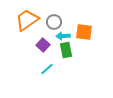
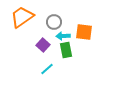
orange trapezoid: moved 5 px left, 3 px up
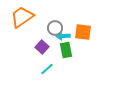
gray circle: moved 1 px right, 6 px down
orange square: moved 1 px left
purple square: moved 1 px left, 2 px down
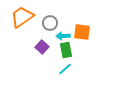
gray circle: moved 5 px left, 5 px up
orange square: moved 1 px left
cyan line: moved 18 px right
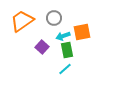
orange trapezoid: moved 4 px down
gray circle: moved 4 px right, 5 px up
orange square: rotated 18 degrees counterclockwise
cyan arrow: rotated 16 degrees counterclockwise
green rectangle: moved 1 px right
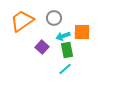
orange square: rotated 12 degrees clockwise
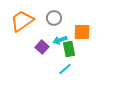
cyan arrow: moved 3 px left, 4 px down
green rectangle: moved 2 px right, 1 px up
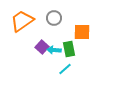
cyan arrow: moved 6 px left, 10 px down; rotated 24 degrees clockwise
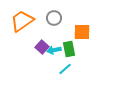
cyan arrow: rotated 16 degrees counterclockwise
